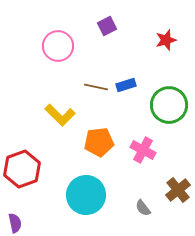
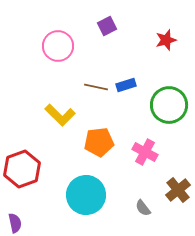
pink cross: moved 2 px right, 2 px down
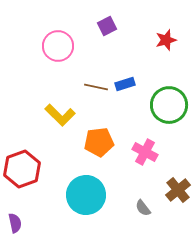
blue rectangle: moved 1 px left, 1 px up
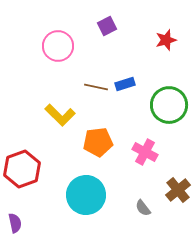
orange pentagon: moved 1 px left
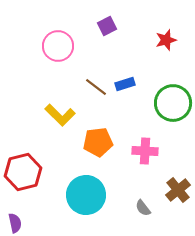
brown line: rotated 25 degrees clockwise
green circle: moved 4 px right, 2 px up
pink cross: moved 1 px up; rotated 25 degrees counterclockwise
red hexagon: moved 1 px right, 3 px down; rotated 6 degrees clockwise
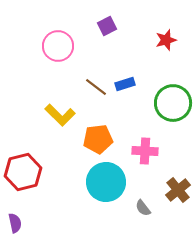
orange pentagon: moved 3 px up
cyan circle: moved 20 px right, 13 px up
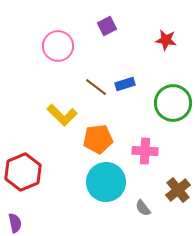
red star: rotated 25 degrees clockwise
yellow L-shape: moved 2 px right
red hexagon: rotated 9 degrees counterclockwise
